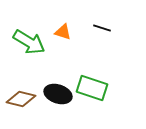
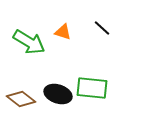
black line: rotated 24 degrees clockwise
green rectangle: rotated 12 degrees counterclockwise
brown diamond: rotated 24 degrees clockwise
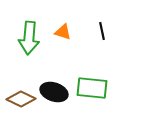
black line: moved 3 px down; rotated 36 degrees clockwise
green arrow: moved 4 px up; rotated 64 degrees clockwise
black ellipse: moved 4 px left, 2 px up
brown diamond: rotated 12 degrees counterclockwise
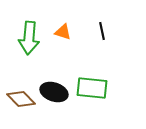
brown diamond: rotated 20 degrees clockwise
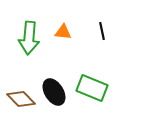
orange triangle: rotated 12 degrees counterclockwise
green rectangle: rotated 16 degrees clockwise
black ellipse: rotated 40 degrees clockwise
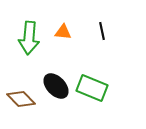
black ellipse: moved 2 px right, 6 px up; rotated 12 degrees counterclockwise
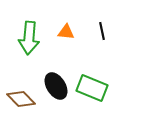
orange triangle: moved 3 px right
black ellipse: rotated 12 degrees clockwise
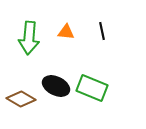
black ellipse: rotated 32 degrees counterclockwise
brown diamond: rotated 16 degrees counterclockwise
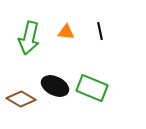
black line: moved 2 px left
green arrow: rotated 8 degrees clockwise
black ellipse: moved 1 px left
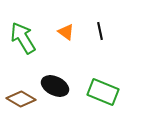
orange triangle: rotated 30 degrees clockwise
green arrow: moved 6 px left; rotated 136 degrees clockwise
green rectangle: moved 11 px right, 4 px down
